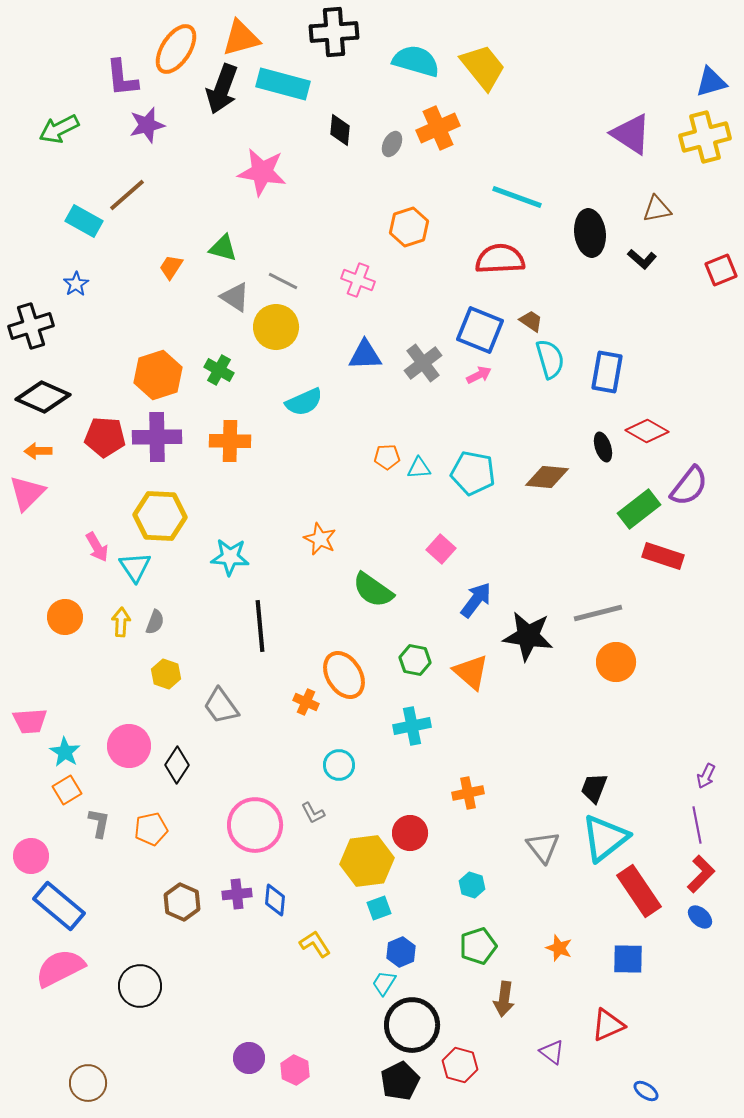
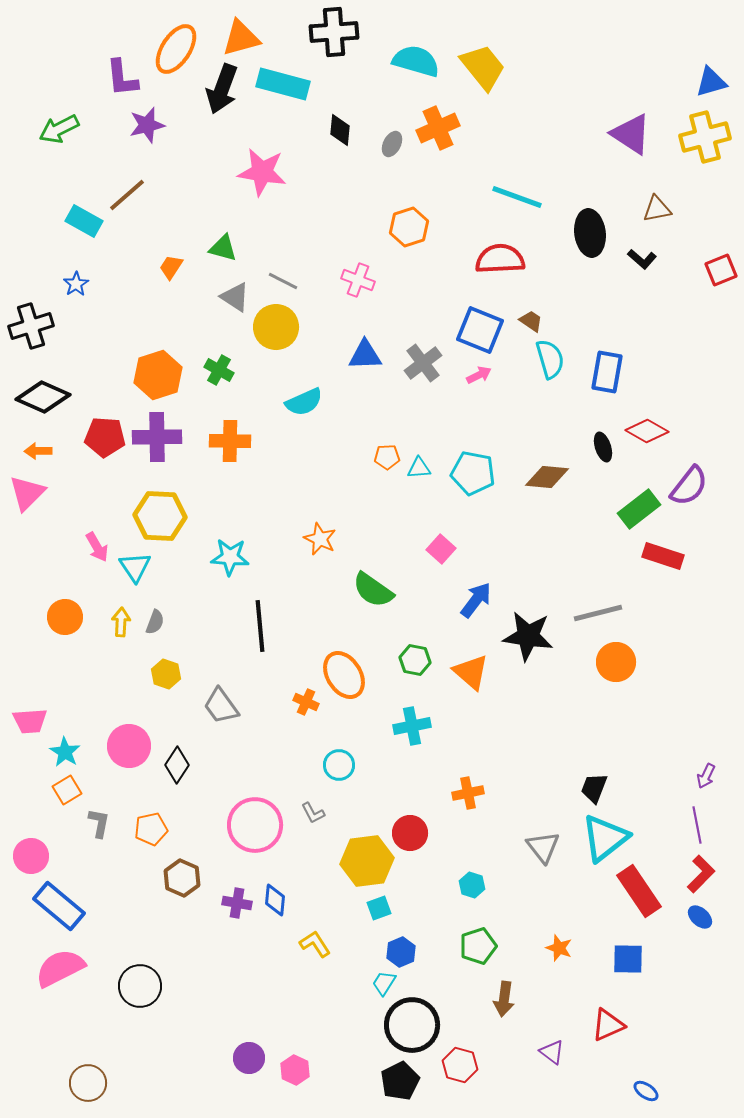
purple cross at (237, 894): moved 9 px down; rotated 16 degrees clockwise
brown hexagon at (182, 902): moved 24 px up
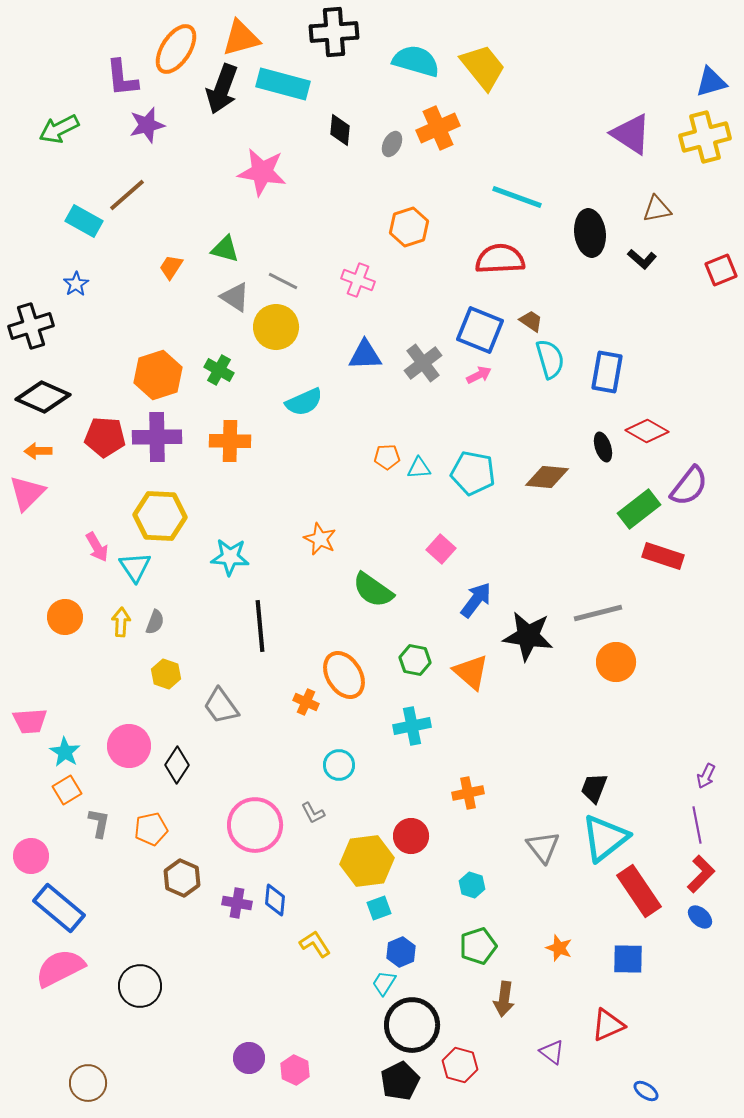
green triangle at (223, 248): moved 2 px right, 1 px down
red circle at (410, 833): moved 1 px right, 3 px down
blue rectangle at (59, 906): moved 2 px down
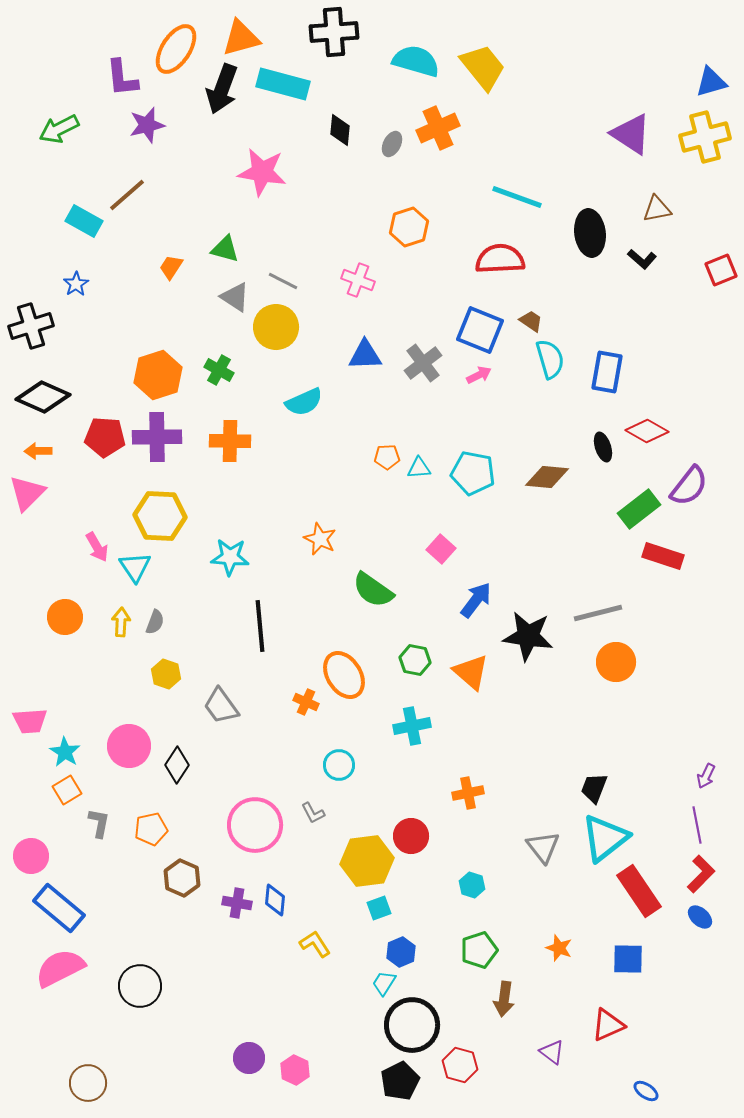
green pentagon at (478, 946): moved 1 px right, 4 px down
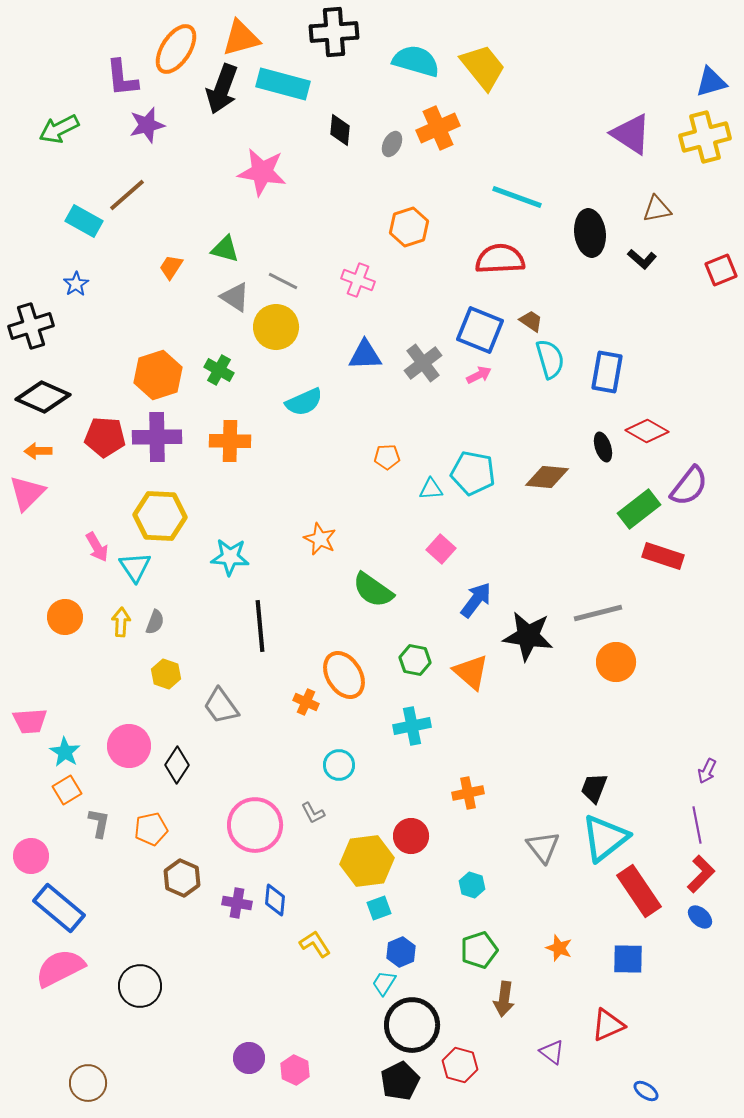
cyan triangle at (419, 468): moved 12 px right, 21 px down
purple arrow at (706, 776): moved 1 px right, 5 px up
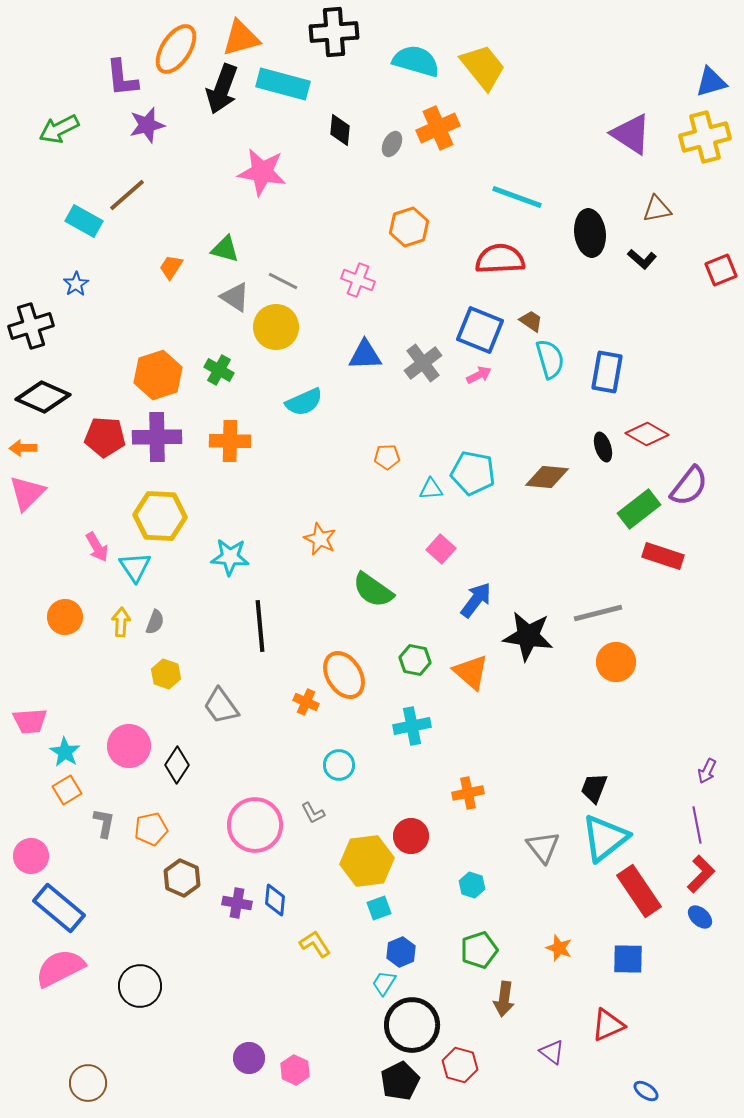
red diamond at (647, 431): moved 3 px down
orange arrow at (38, 451): moved 15 px left, 3 px up
gray L-shape at (99, 823): moved 5 px right
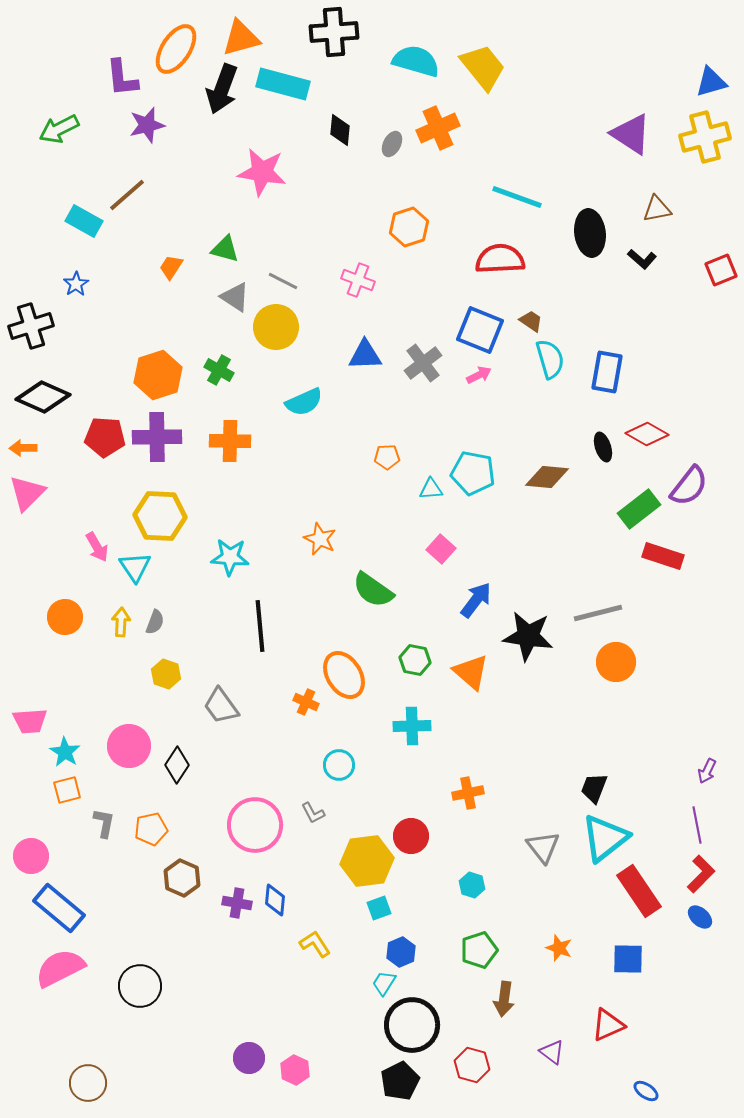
cyan cross at (412, 726): rotated 9 degrees clockwise
orange square at (67, 790): rotated 16 degrees clockwise
red hexagon at (460, 1065): moved 12 px right
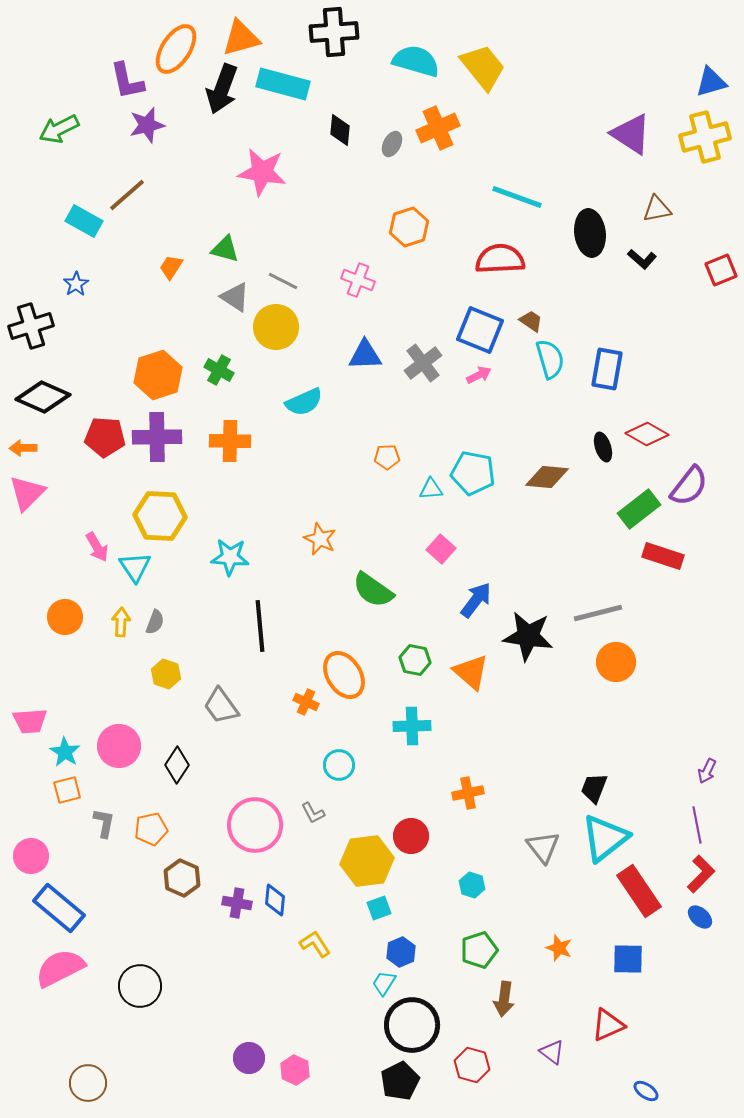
purple L-shape at (122, 78): moved 5 px right, 3 px down; rotated 6 degrees counterclockwise
blue rectangle at (607, 372): moved 3 px up
pink circle at (129, 746): moved 10 px left
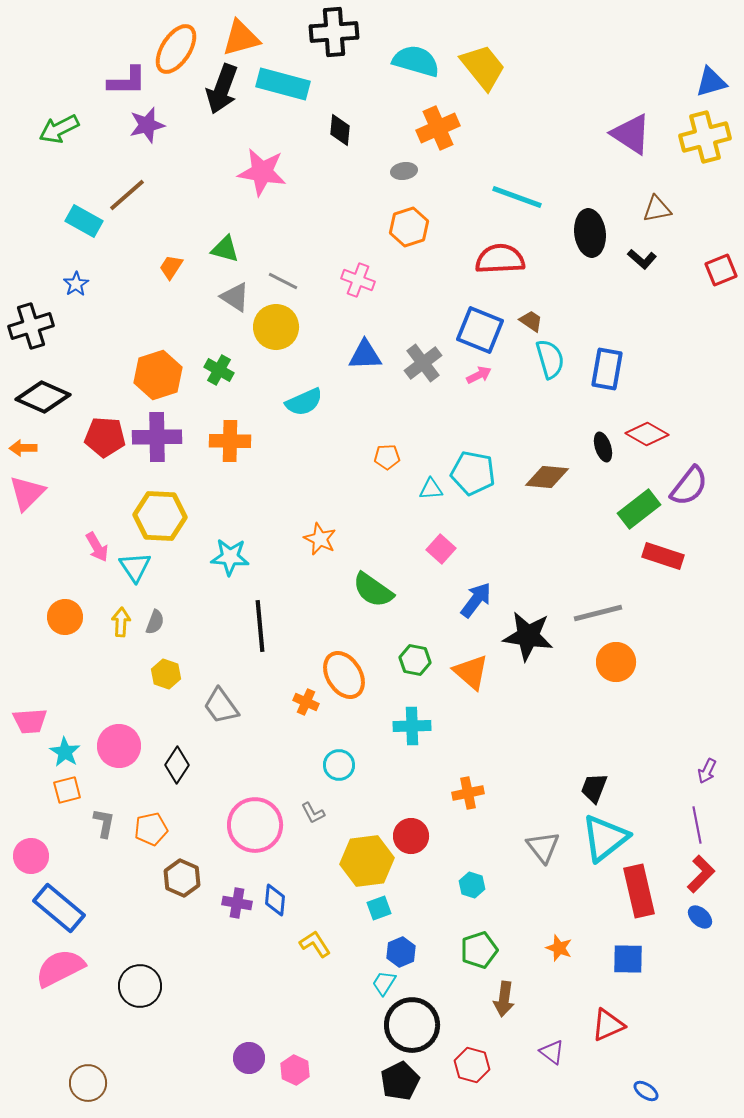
purple L-shape at (127, 81): rotated 78 degrees counterclockwise
gray ellipse at (392, 144): moved 12 px right, 27 px down; rotated 55 degrees clockwise
red rectangle at (639, 891): rotated 21 degrees clockwise
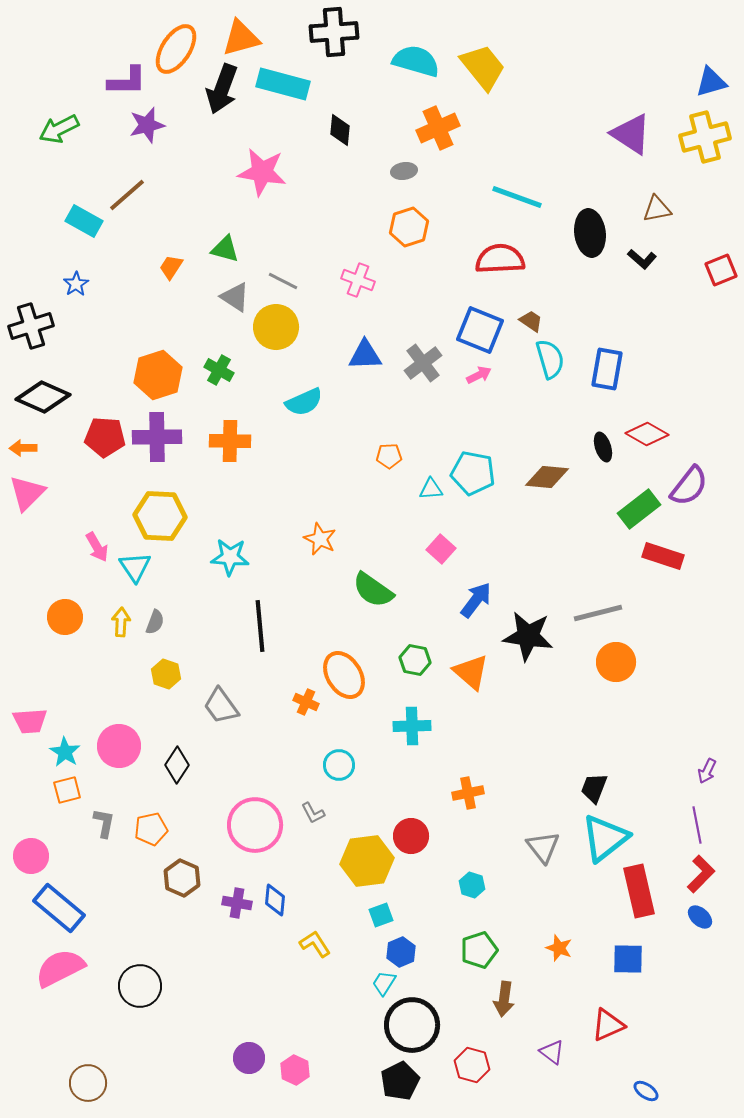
orange pentagon at (387, 457): moved 2 px right, 1 px up
cyan square at (379, 908): moved 2 px right, 7 px down
